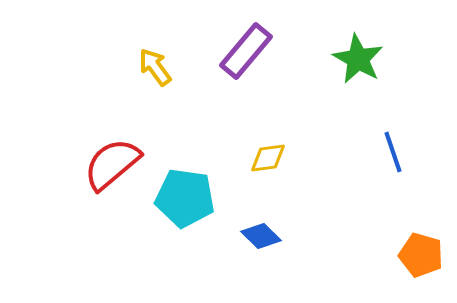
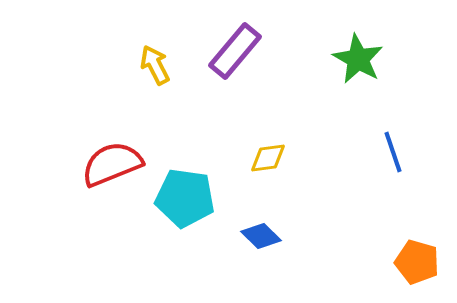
purple rectangle: moved 11 px left
yellow arrow: moved 2 px up; rotated 9 degrees clockwise
red semicircle: rotated 18 degrees clockwise
orange pentagon: moved 4 px left, 7 px down
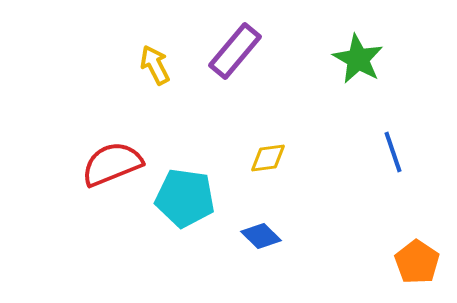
orange pentagon: rotated 18 degrees clockwise
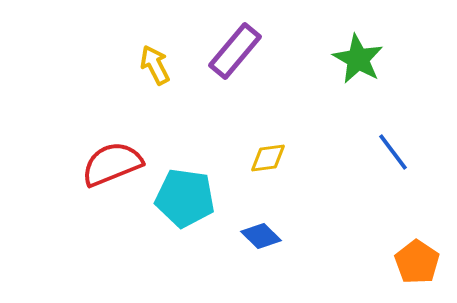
blue line: rotated 18 degrees counterclockwise
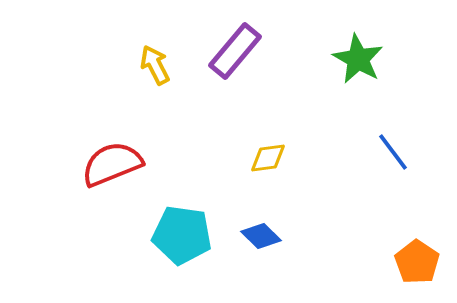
cyan pentagon: moved 3 px left, 37 px down
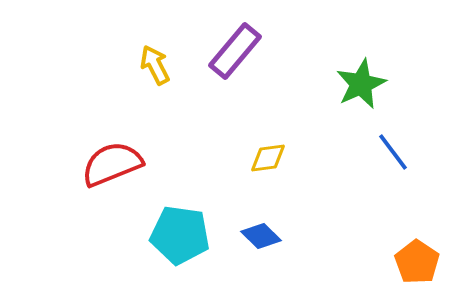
green star: moved 3 px right, 25 px down; rotated 18 degrees clockwise
cyan pentagon: moved 2 px left
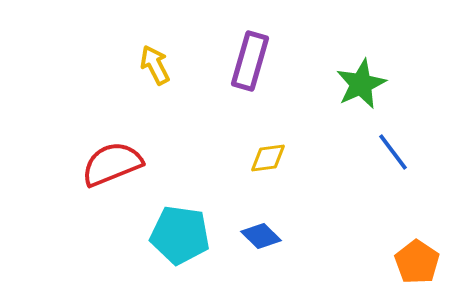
purple rectangle: moved 15 px right, 10 px down; rotated 24 degrees counterclockwise
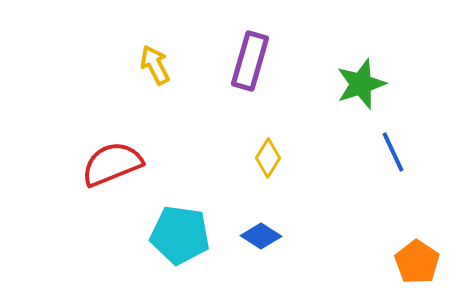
green star: rotated 6 degrees clockwise
blue line: rotated 12 degrees clockwise
yellow diamond: rotated 51 degrees counterclockwise
blue diamond: rotated 12 degrees counterclockwise
